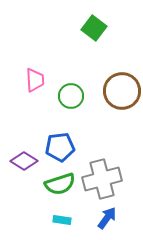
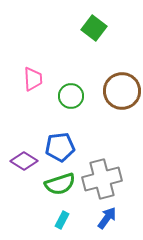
pink trapezoid: moved 2 px left, 1 px up
cyan rectangle: rotated 72 degrees counterclockwise
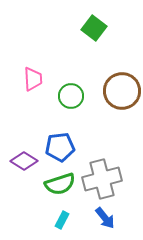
blue arrow: moved 2 px left; rotated 105 degrees clockwise
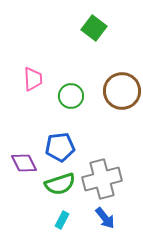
purple diamond: moved 2 px down; rotated 32 degrees clockwise
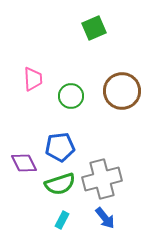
green square: rotated 30 degrees clockwise
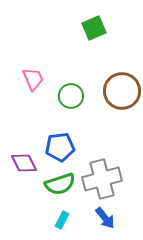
pink trapezoid: rotated 20 degrees counterclockwise
